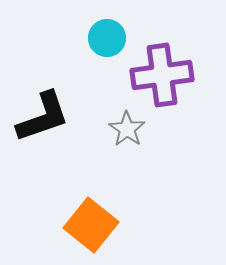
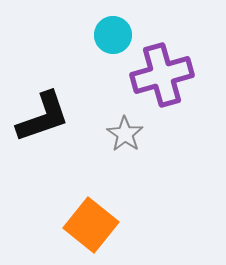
cyan circle: moved 6 px right, 3 px up
purple cross: rotated 8 degrees counterclockwise
gray star: moved 2 px left, 5 px down
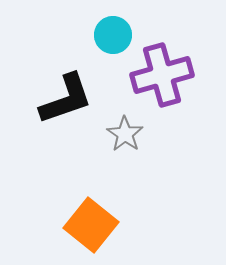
black L-shape: moved 23 px right, 18 px up
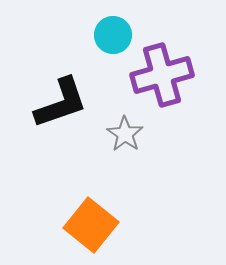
black L-shape: moved 5 px left, 4 px down
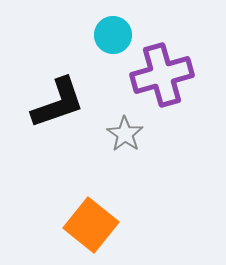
black L-shape: moved 3 px left
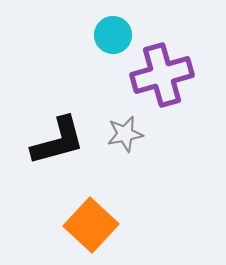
black L-shape: moved 38 px down; rotated 4 degrees clockwise
gray star: rotated 27 degrees clockwise
orange square: rotated 4 degrees clockwise
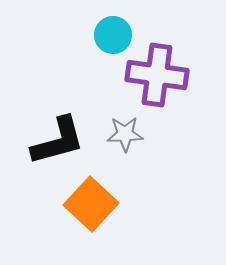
purple cross: moved 5 px left; rotated 24 degrees clockwise
gray star: rotated 9 degrees clockwise
orange square: moved 21 px up
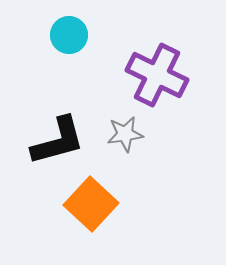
cyan circle: moved 44 px left
purple cross: rotated 18 degrees clockwise
gray star: rotated 6 degrees counterclockwise
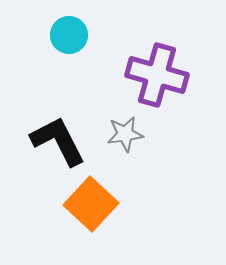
purple cross: rotated 10 degrees counterclockwise
black L-shape: rotated 102 degrees counterclockwise
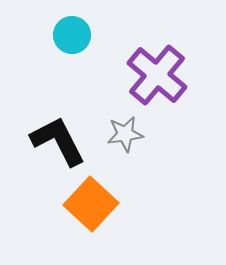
cyan circle: moved 3 px right
purple cross: rotated 24 degrees clockwise
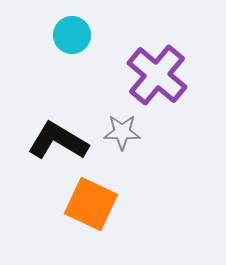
gray star: moved 3 px left, 2 px up; rotated 9 degrees clockwise
black L-shape: rotated 32 degrees counterclockwise
orange square: rotated 18 degrees counterclockwise
